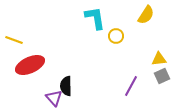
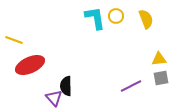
yellow semicircle: moved 4 px down; rotated 54 degrees counterclockwise
yellow circle: moved 20 px up
gray square: moved 1 px left, 2 px down; rotated 14 degrees clockwise
purple line: rotated 35 degrees clockwise
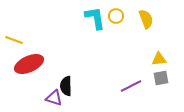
red ellipse: moved 1 px left, 1 px up
purple triangle: rotated 30 degrees counterclockwise
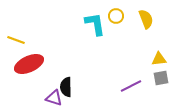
cyan L-shape: moved 6 px down
yellow line: moved 2 px right
black semicircle: moved 1 px down
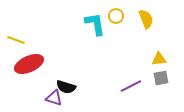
black semicircle: rotated 72 degrees counterclockwise
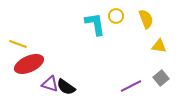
yellow line: moved 2 px right, 4 px down
yellow triangle: moved 13 px up; rotated 14 degrees clockwise
gray square: rotated 28 degrees counterclockwise
black semicircle: rotated 18 degrees clockwise
purple triangle: moved 4 px left, 14 px up
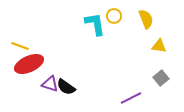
yellow circle: moved 2 px left
yellow line: moved 2 px right, 2 px down
purple line: moved 12 px down
